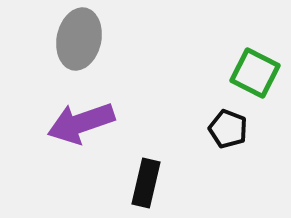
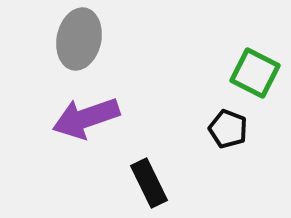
purple arrow: moved 5 px right, 5 px up
black rectangle: moved 3 px right; rotated 39 degrees counterclockwise
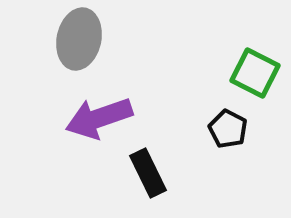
purple arrow: moved 13 px right
black pentagon: rotated 6 degrees clockwise
black rectangle: moved 1 px left, 10 px up
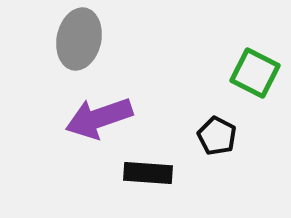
black pentagon: moved 11 px left, 7 px down
black rectangle: rotated 60 degrees counterclockwise
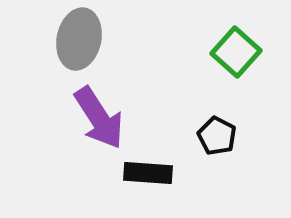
green square: moved 19 px left, 21 px up; rotated 15 degrees clockwise
purple arrow: rotated 104 degrees counterclockwise
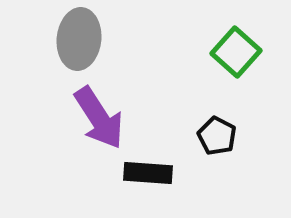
gray ellipse: rotated 6 degrees counterclockwise
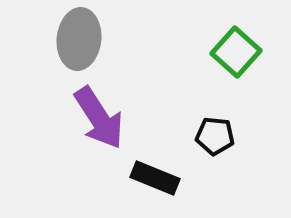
black pentagon: moved 2 px left; rotated 21 degrees counterclockwise
black rectangle: moved 7 px right, 5 px down; rotated 18 degrees clockwise
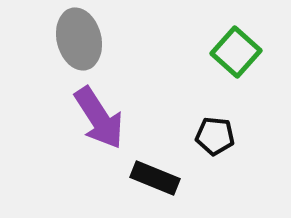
gray ellipse: rotated 20 degrees counterclockwise
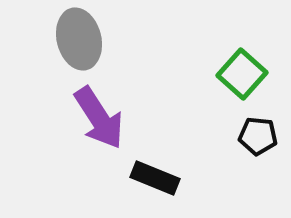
green square: moved 6 px right, 22 px down
black pentagon: moved 43 px right
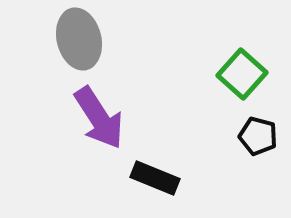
black pentagon: rotated 9 degrees clockwise
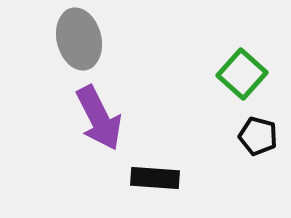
purple arrow: rotated 6 degrees clockwise
black rectangle: rotated 18 degrees counterclockwise
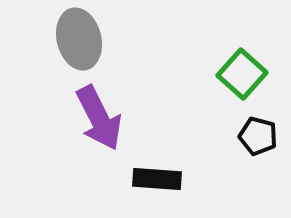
black rectangle: moved 2 px right, 1 px down
